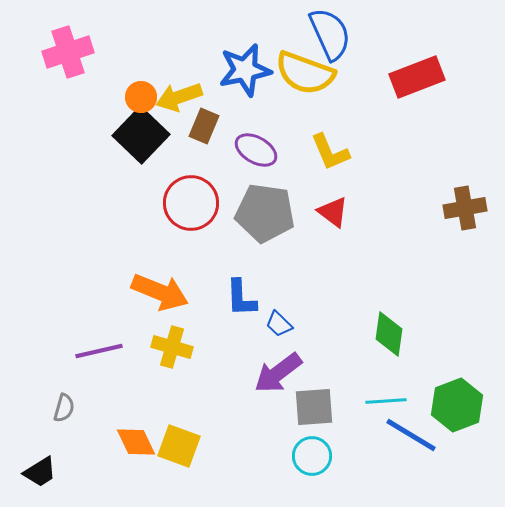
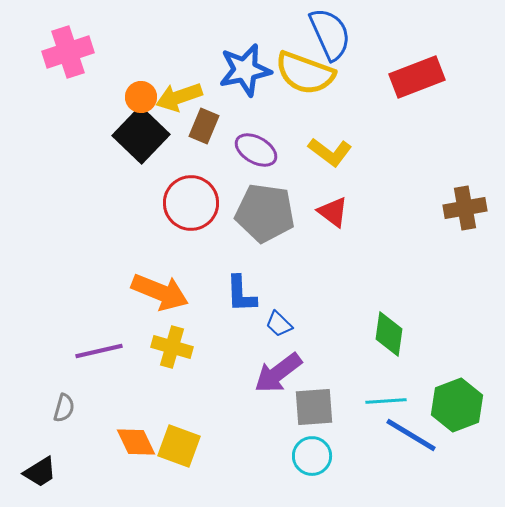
yellow L-shape: rotated 30 degrees counterclockwise
blue L-shape: moved 4 px up
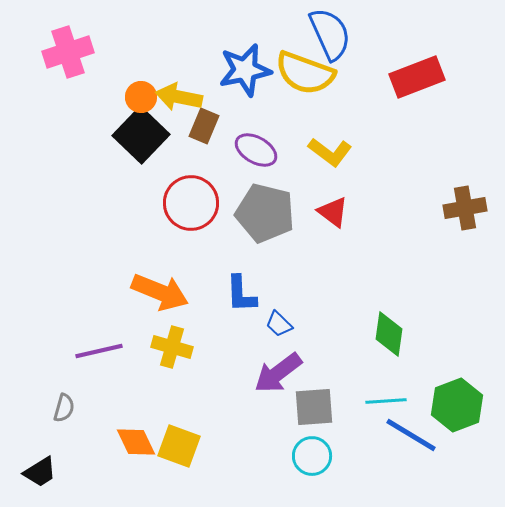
yellow arrow: rotated 30 degrees clockwise
gray pentagon: rotated 6 degrees clockwise
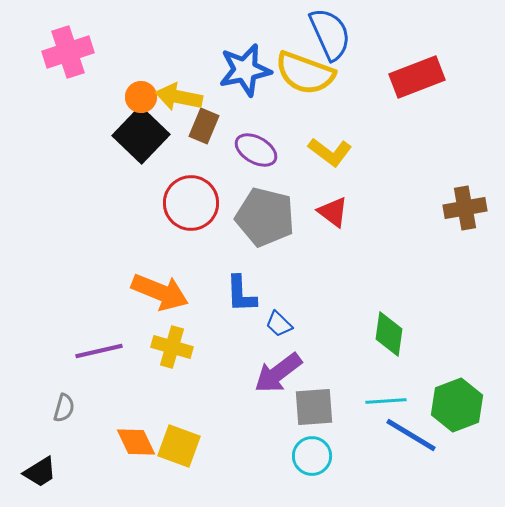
gray pentagon: moved 4 px down
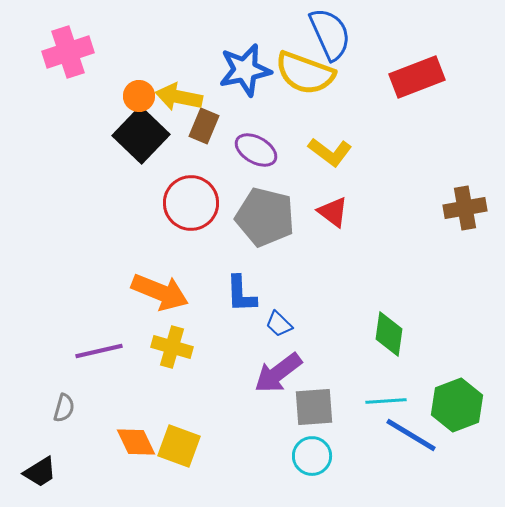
orange circle: moved 2 px left, 1 px up
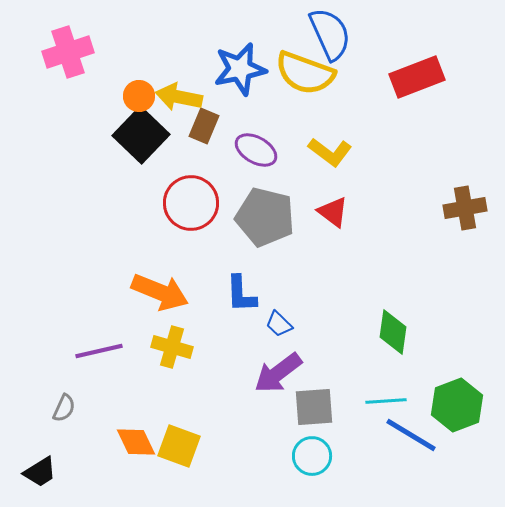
blue star: moved 5 px left, 1 px up
green diamond: moved 4 px right, 2 px up
gray semicircle: rotated 8 degrees clockwise
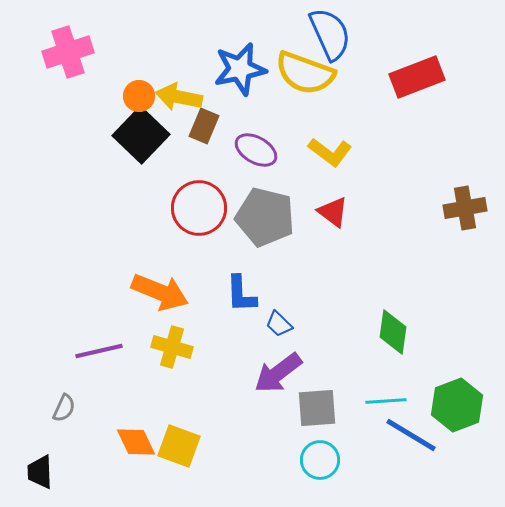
red circle: moved 8 px right, 5 px down
gray square: moved 3 px right, 1 px down
cyan circle: moved 8 px right, 4 px down
black trapezoid: rotated 120 degrees clockwise
